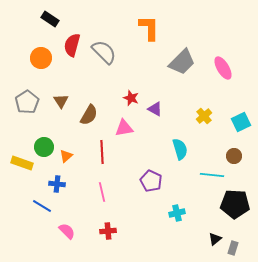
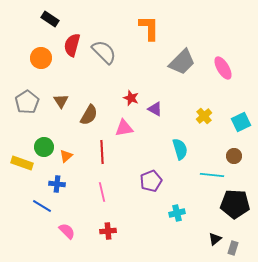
purple pentagon: rotated 25 degrees clockwise
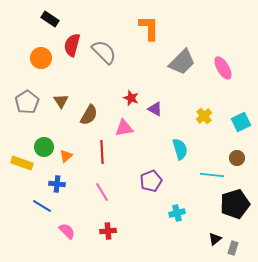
brown circle: moved 3 px right, 2 px down
pink line: rotated 18 degrees counterclockwise
black pentagon: rotated 20 degrees counterclockwise
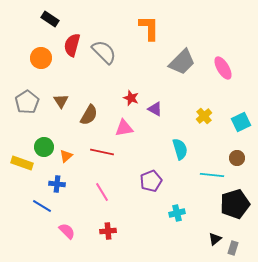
red line: rotated 75 degrees counterclockwise
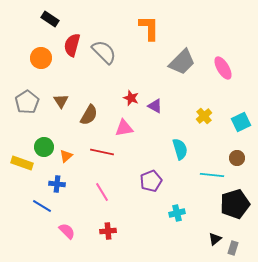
purple triangle: moved 3 px up
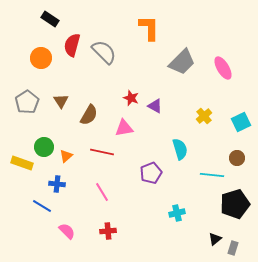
purple pentagon: moved 8 px up
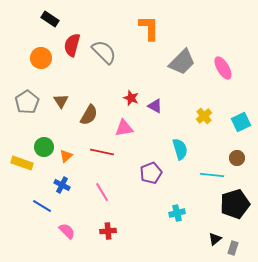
blue cross: moved 5 px right, 1 px down; rotated 21 degrees clockwise
